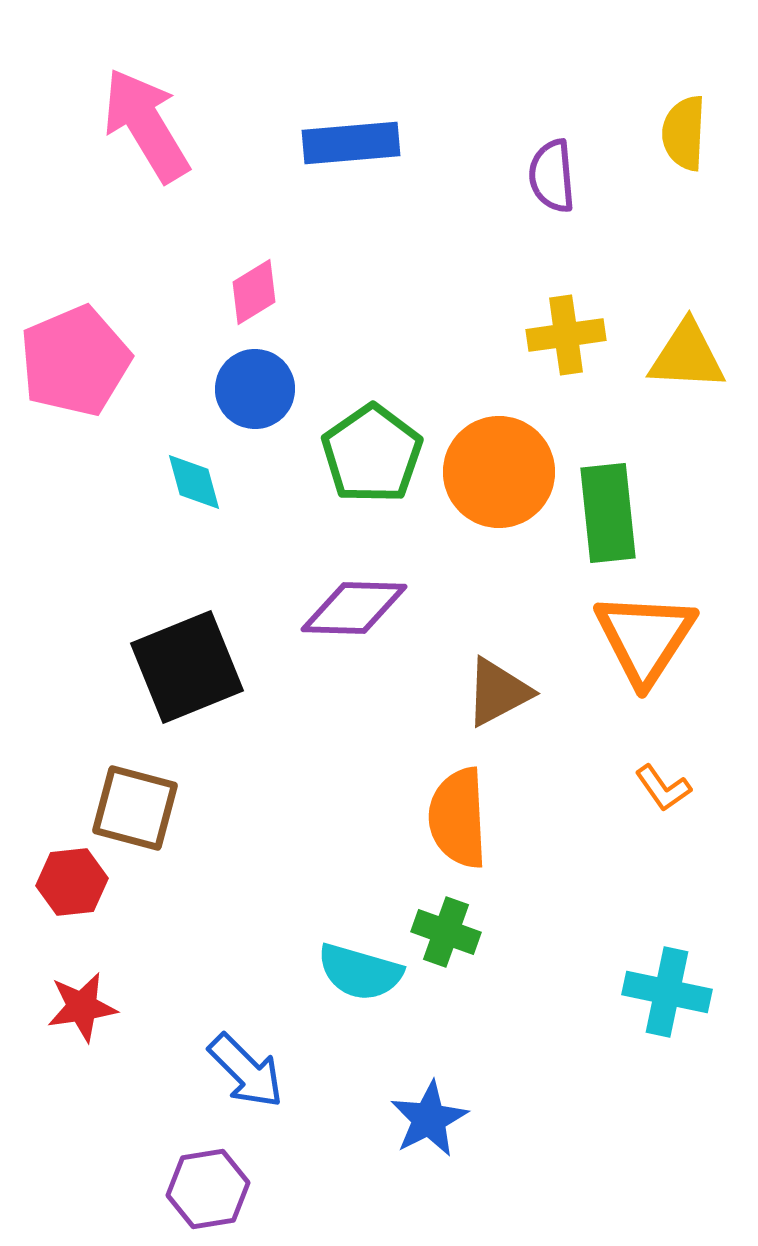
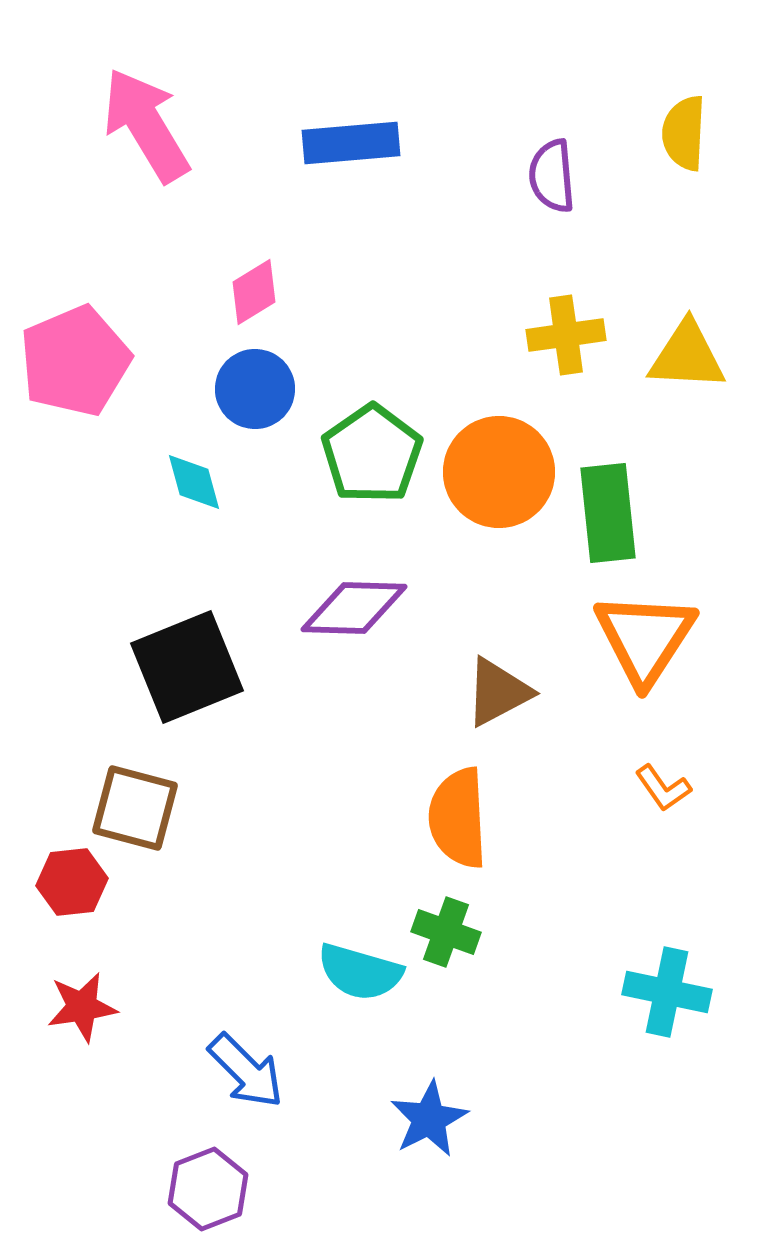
purple hexagon: rotated 12 degrees counterclockwise
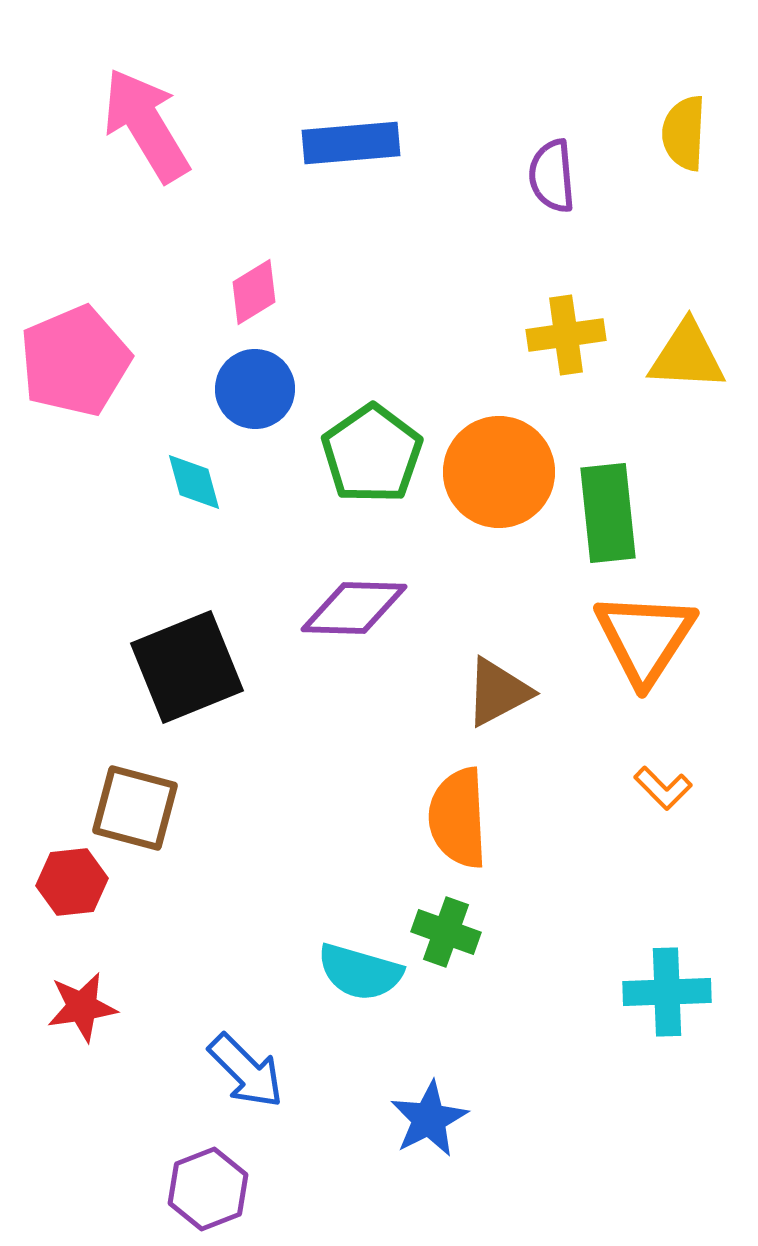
orange L-shape: rotated 10 degrees counterclockwise
cyan cross: rotated 14 degrees counterclockwise
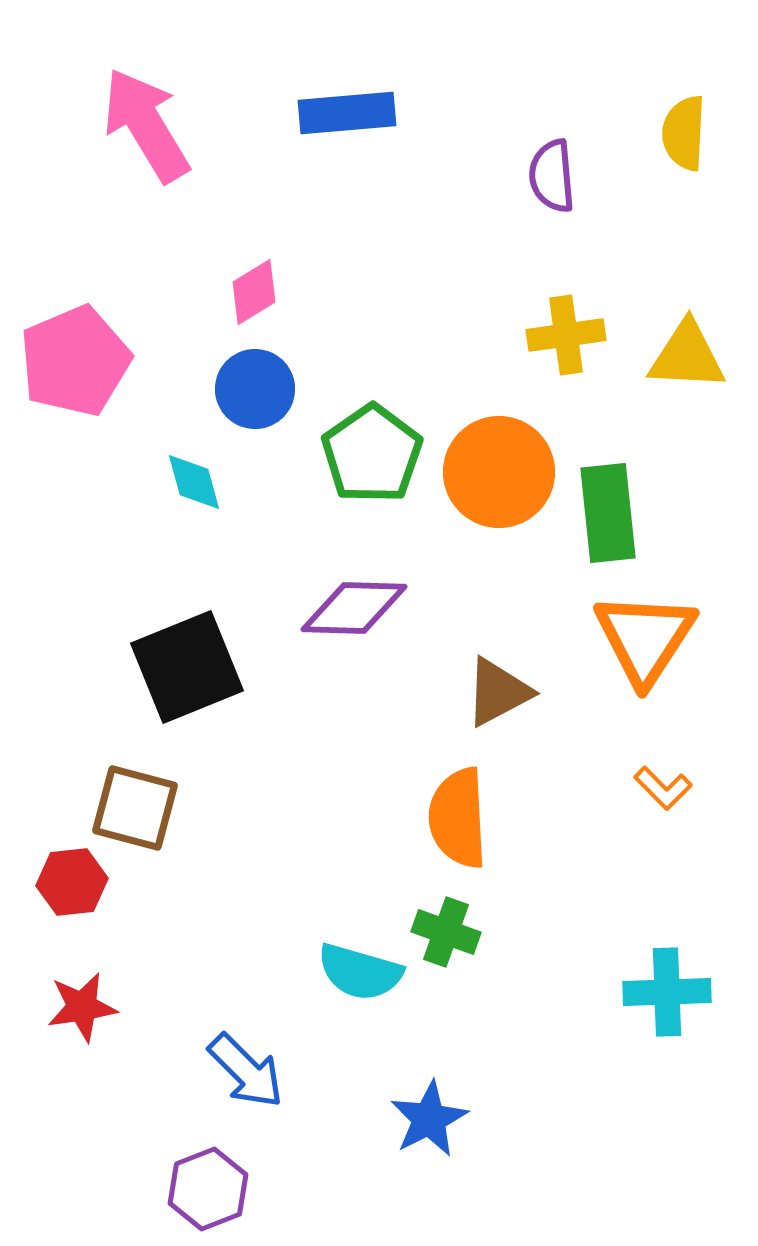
blue rectangle: moved 4 px left, 30 px up
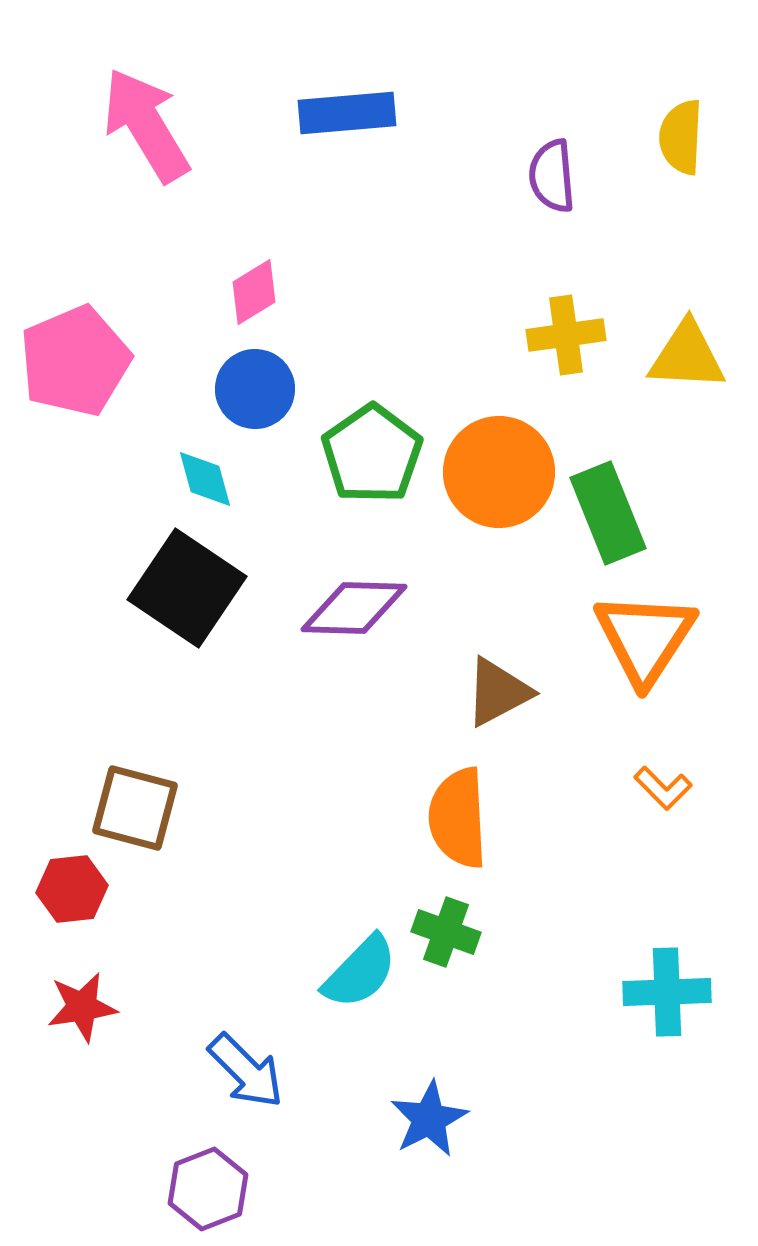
yellow semicircle: moved 3 px left, 4 px down
cyan diamond: moved 11 px right, 3 px up
green rectangle: rotated 16 degrees counterclockwise
black square: moved 79 px up; rotated 34 degrees counterclockwise
red hexagon: moved 7 px down
cyan semicircle: rotated 62 degrees counterclockwise
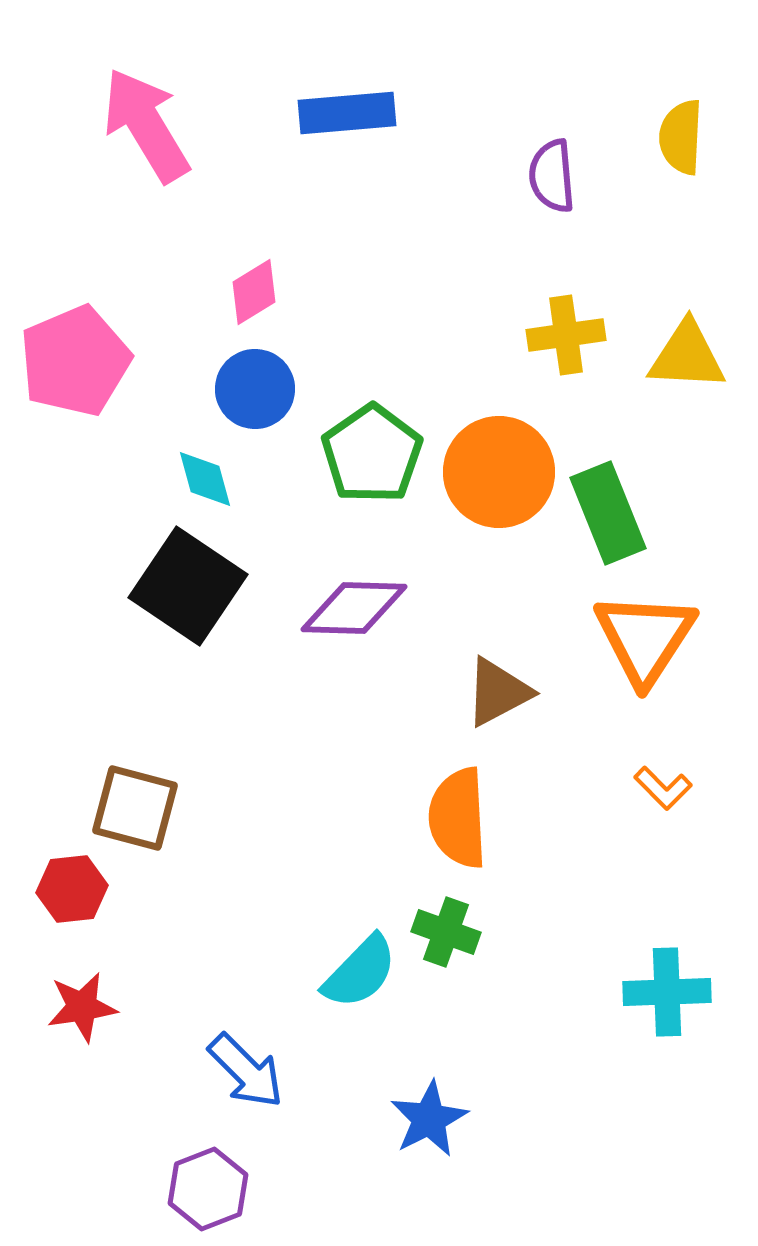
black square: moved 1 px right, 2 px up
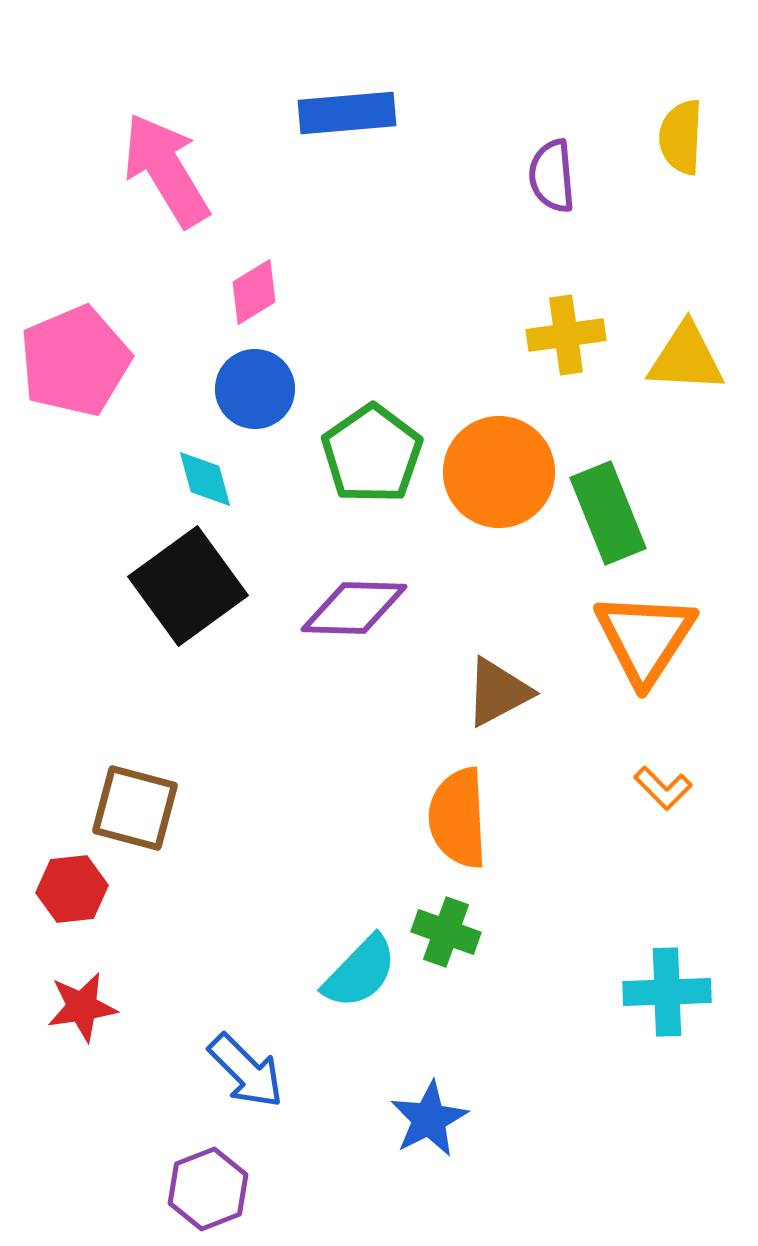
pink arrow: moved 20 px right, 45 px down
yellow triangle: moved 1 px left, 2 px down
black square: rotated 20 degrees clockwise
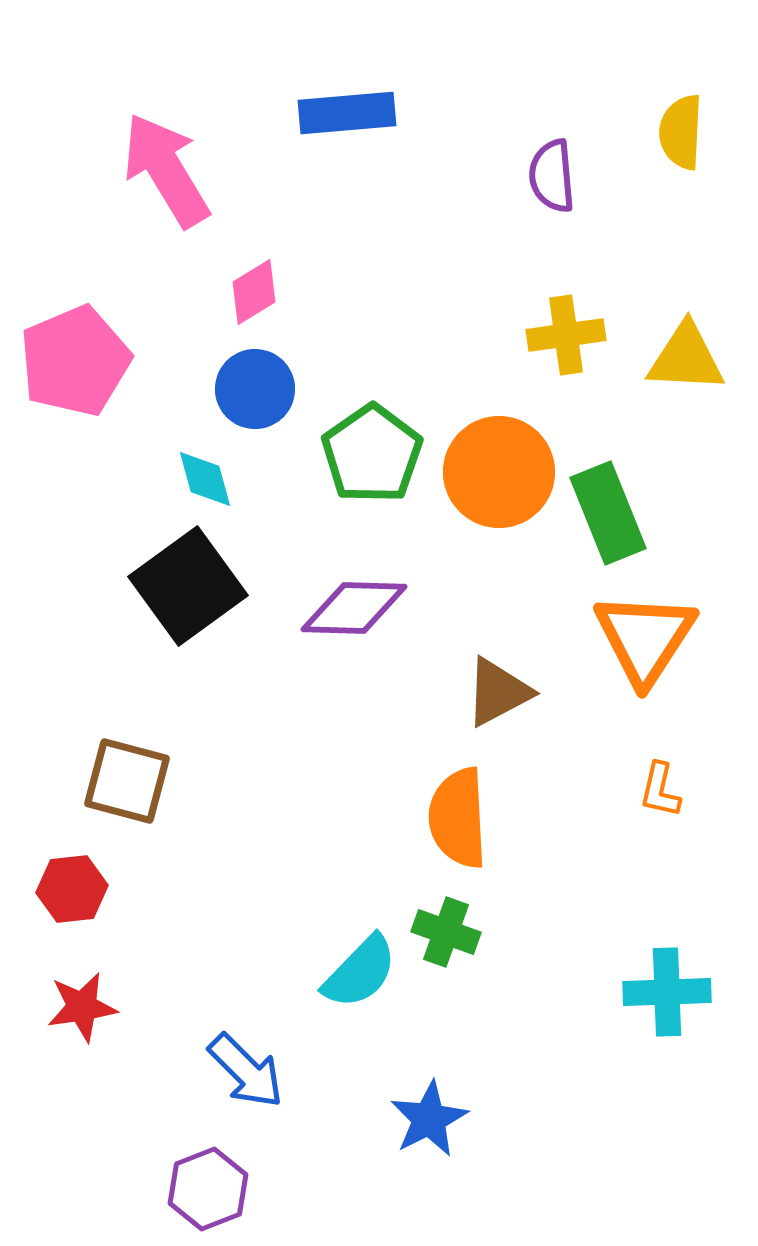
yellow semicircle: moved 5 px up
orange L-shape: moved 3 px left, 2 px down; rotated 58 degrees clockwise
brown square: moved 8 px left, 27 px up
